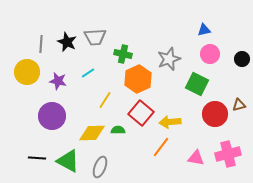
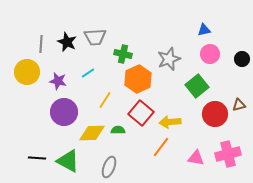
green square: moved 2 px down; rotated 25 degrees clockwise
purple circle: moved 12 px right, 4 px up
gray ellipse: moved 9 px right
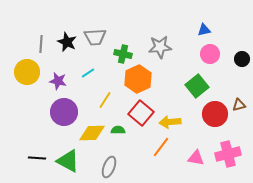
gray star: moved 9 px left, 12 px up; rotated 15 degrees clockwise
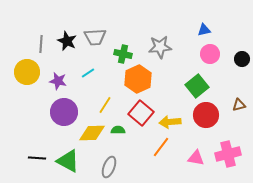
black star: moved 1 px up
yellow line: moved 5 px down
red circle: moved 9 px left, 1 px down
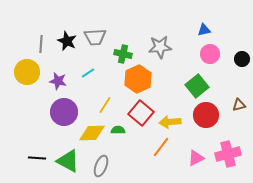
pink triangle: rotated 36 degrees counterclockwise
gray ellipse: moved 8 px left, 1 px up
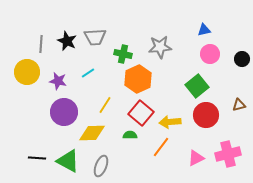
green semicircle: moved 12 px right, 5 px down
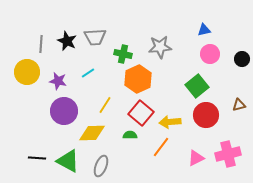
purple circle: moved 1 px up
